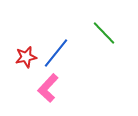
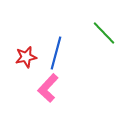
blue line: rotated 24 degrees counterclockwise
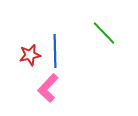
blue line: moved 1 px left, 2 px up; rotated 16 degrees counterclockwise
red star: moved 4 px right, 2 px up
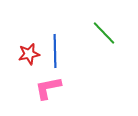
red star: moved 1 px left, 1 px up
pink L-shape: rotated 36 degrees clockwise
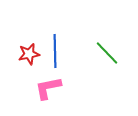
green line: moved 3 px right, 20 px down
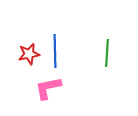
green line: rotated 48 degrees clockwise
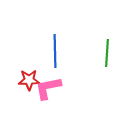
red star: moved 26 px down; rotated 10 degrees clockwise
